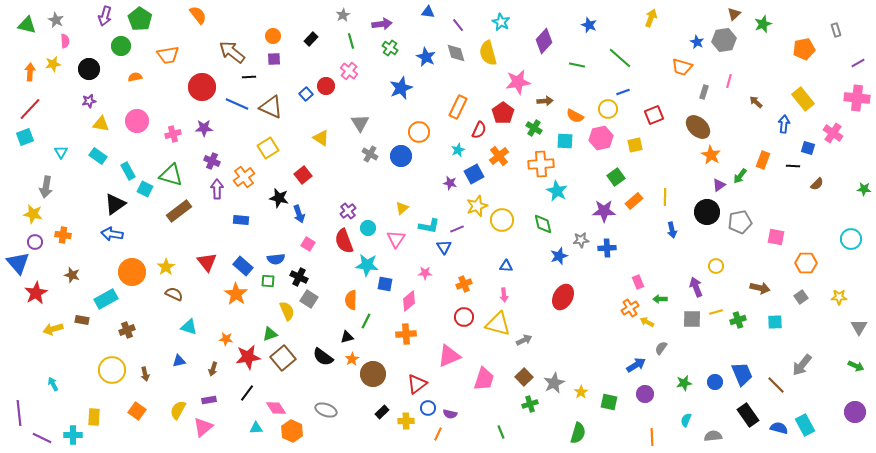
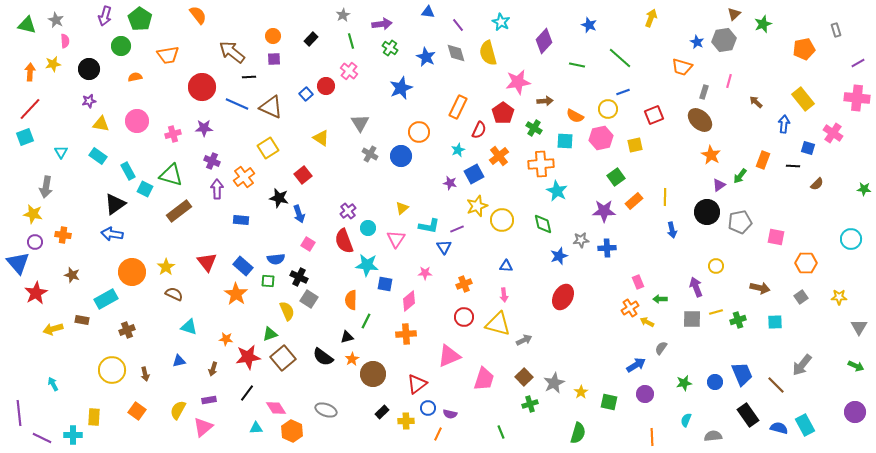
brown ellipse at (698, 127): moved 2 px right, 7 px up
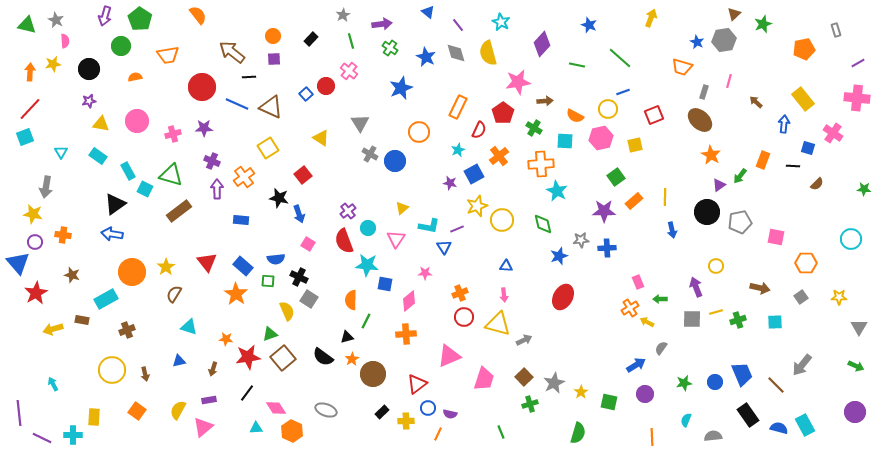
blue triangle at (428, 12): rotated 32 degrees clockwise
purple diamond at (544, 41): moved 2 px left, 3 px down
blue circle at (401, 156): moved 6 px left, 5 px down
orange cross at (464, 284): moved 4 px left, 9 px down
brown semicircle at (174, 294): rotated 84 degrees counterclockwise
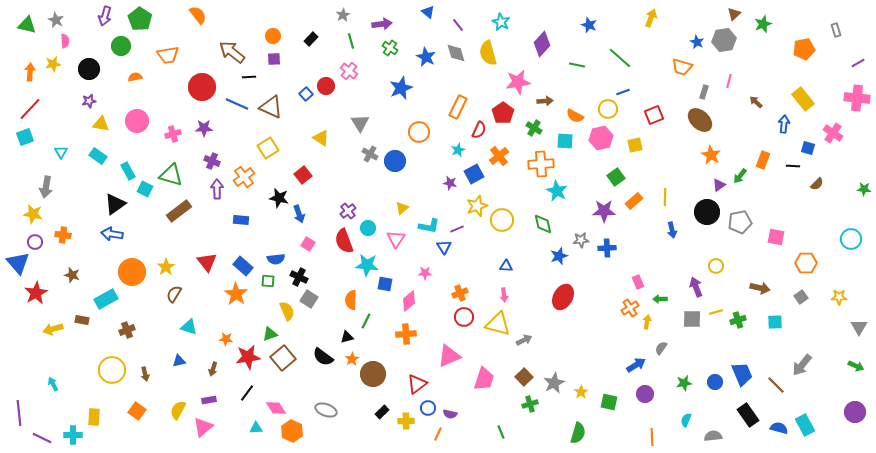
yellow arrow at (647, 322): rotated 72 degrees clockwise
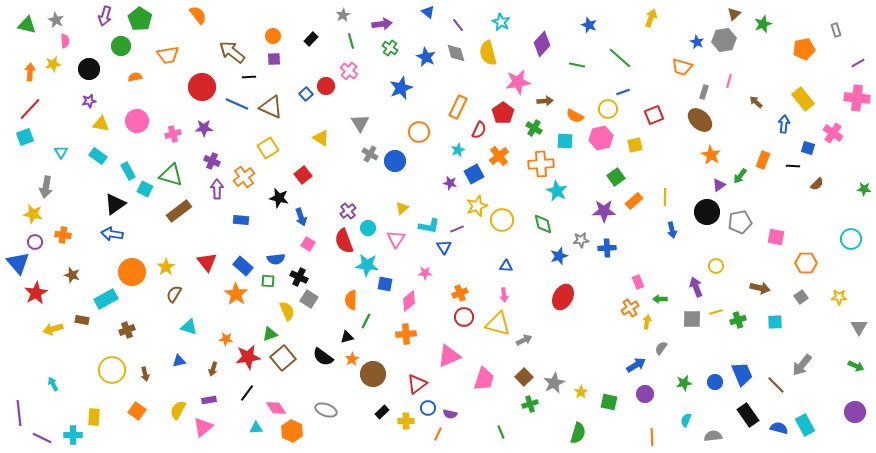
blue arrow at (299, 214): moved 2 px right, 3 px down
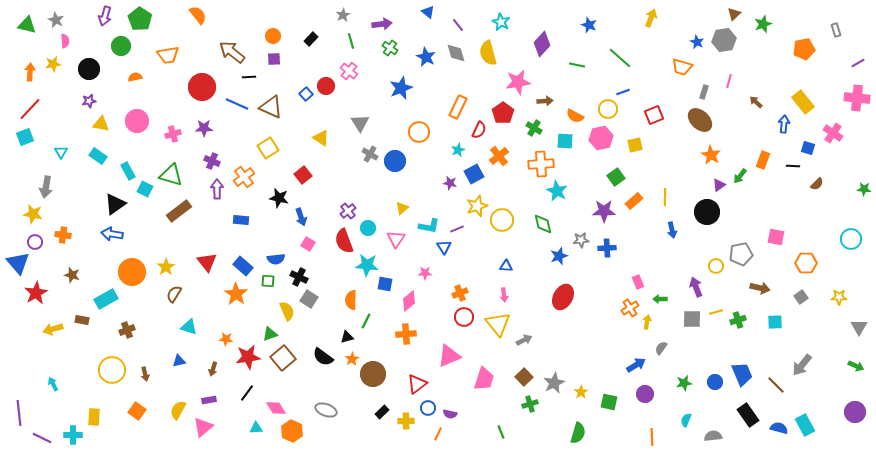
yellow rectangle at (803, 99): moved 3 px down
gray pentagon at (740, 222): moved 1 px right, 32 px down
yellow triangle at (498, 324): rotated 36 degrees clockwise
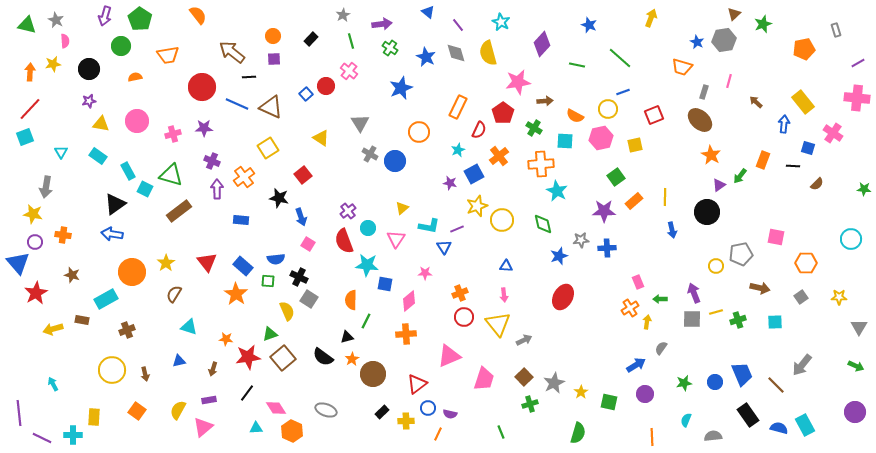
yellow star at (166, 267): moved 4 px up
purple arrow at (696, 287): moved 2 px left, 6 px down
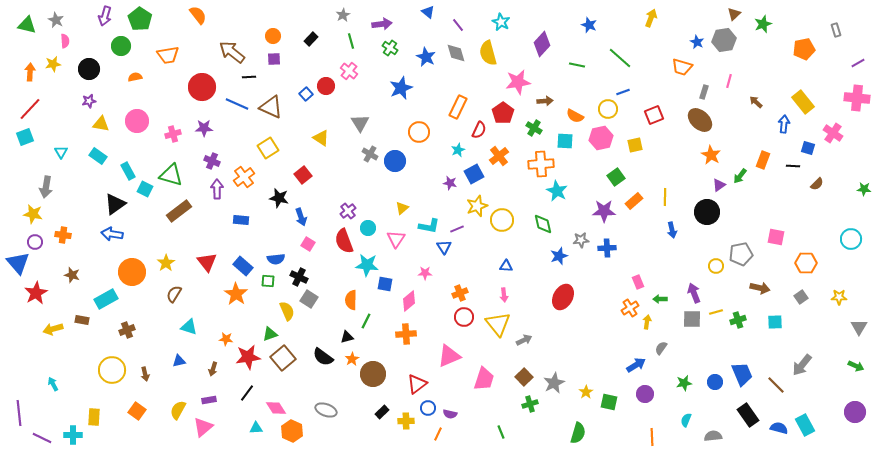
yellow star at (581, 392): moved 5 px right
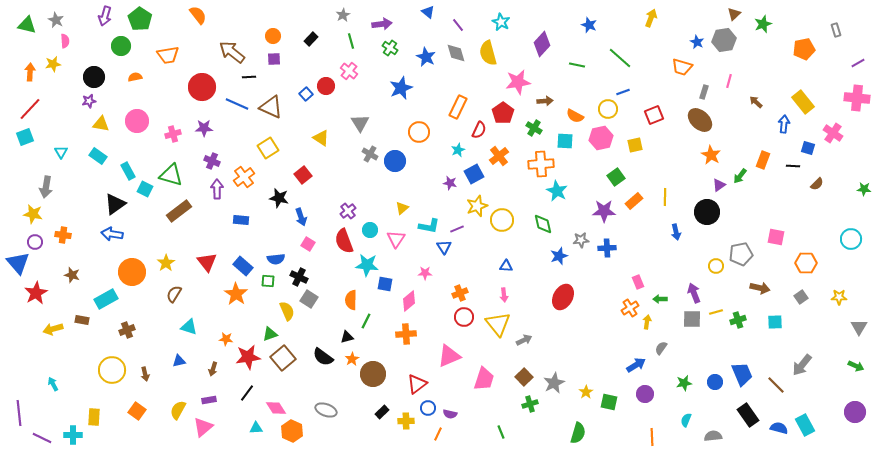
black circle at (89, 69): moved 5 px right, 8 px down
cyan circle at (368, 228): moved 2 px right, 2 px down
blue arrow at (672, 230): moved 4 px right, 2 px down
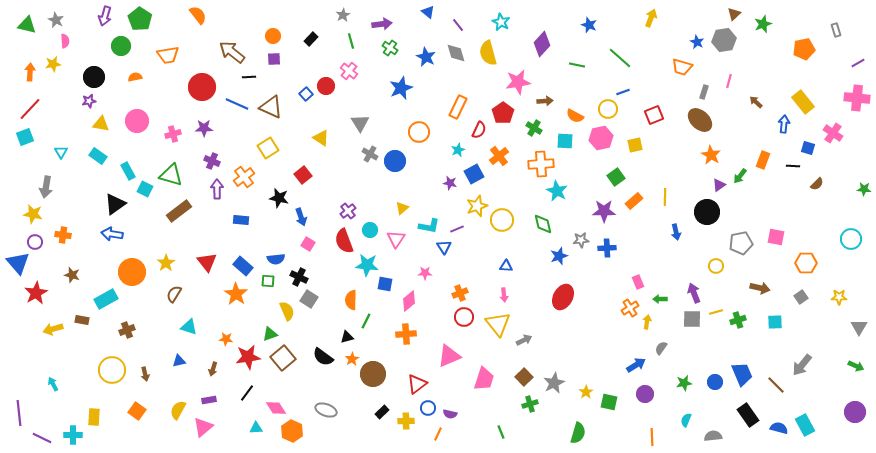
gray pentagon at (741, 254): moved 11 px up
